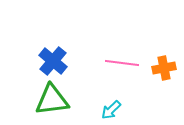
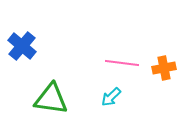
blue cross: moved 31 px left, 15 px up
green triangle: moved 1 px left, 1 px up; rotated 15 degrees clockwise
cyan arrow: moved 13 px up
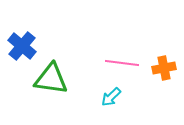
green triangle: moved 20 px up
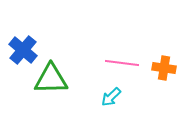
blue cross: moved 1 px right, 4 px down
orange cross: rotated 20 degrees clockwise
green triangle: rotated 9 degrees counterclockwise
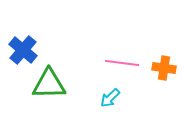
green triangle: moved 2 px left, 5 px down
cyan arrow: moved 1 px left, 1 px down
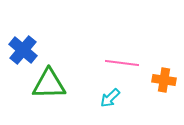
orange cross: moved 12 px down
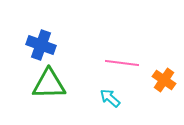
blue cross: moved 18 px right, 5 px up; rotated 20 degrees counterclockwise
orange cross: rotated 25 degrees clockwise
cyan arrow: rotated 85 degrees clockwise
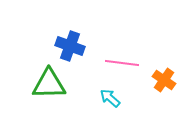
blue cross: moved 29 px right, 1 px down
